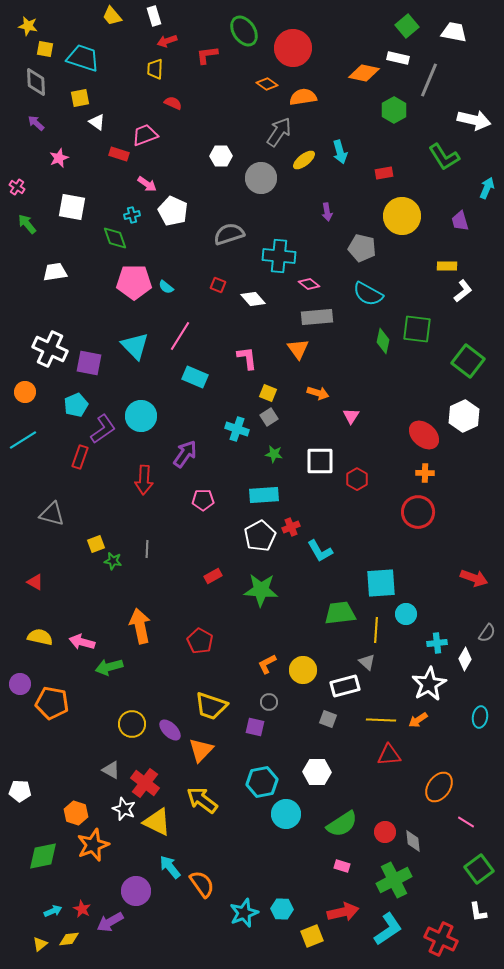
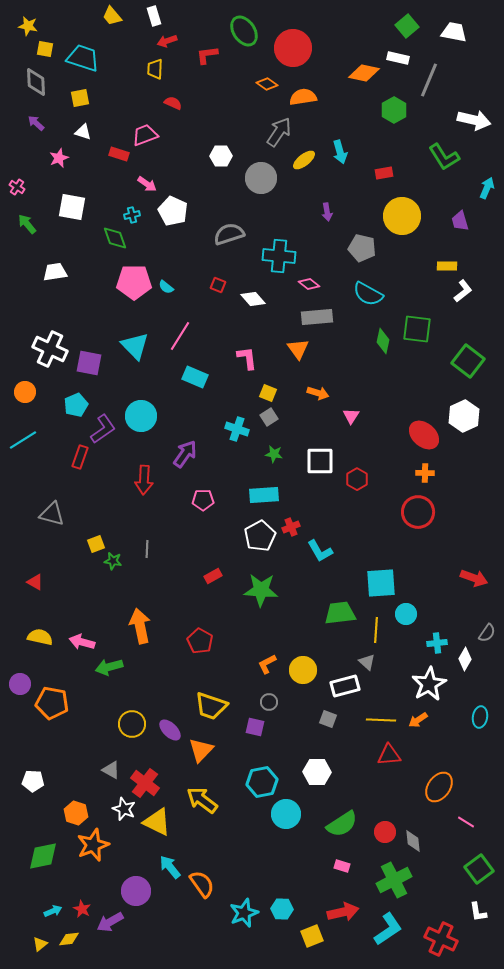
white triangle at (97, 122): moved 14 px left, 10 px down; rotated 18 degrees counterclockwise
white pentagon at (20, 791): moved 13 px right, 10 px up
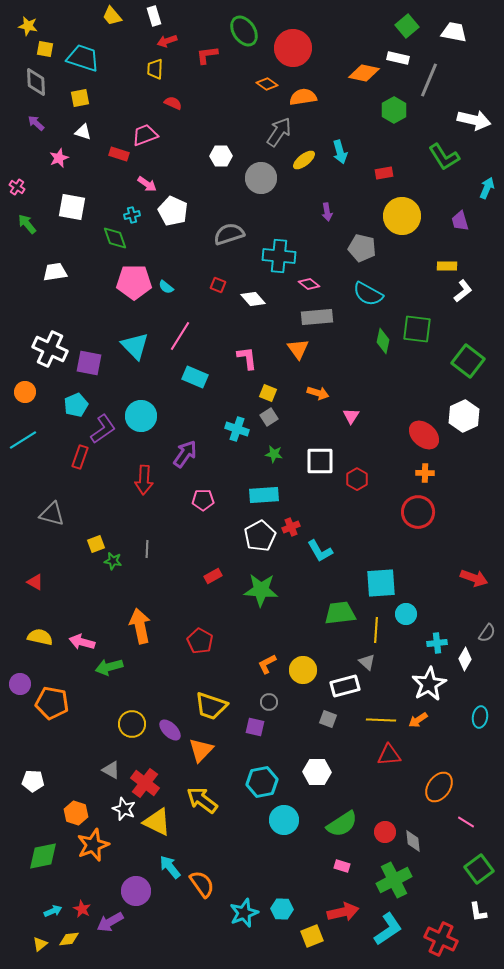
cyan circle at (286, 814): moved 2 px left, 6 px down
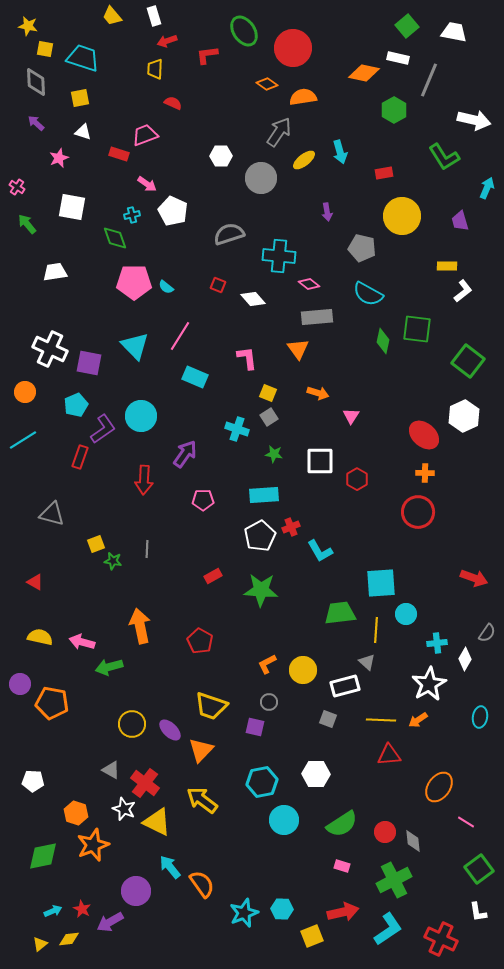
white hexagon at (317, 772): moved 1 px left, 2 px down
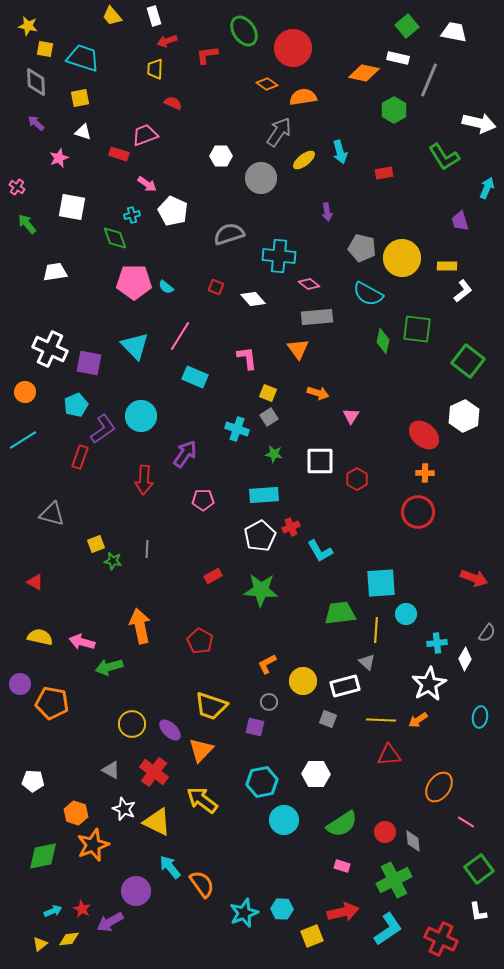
white arrow at (474, 120): moved 5 px right, 3 px down
yellow circle at (402, 216): moved 42 px down
red square at (218, 285): moved 2 px left, 2 px down
yellow circle at (303, 670): moved 11 px down
red cross at (145, 783): moved 9 px right, 11 px up
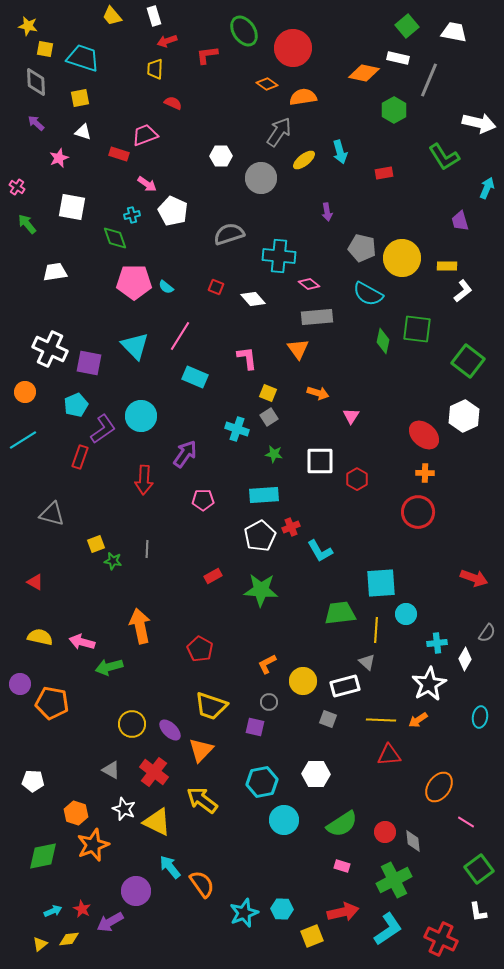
red pentagon at (200, 641): moved 8 px down
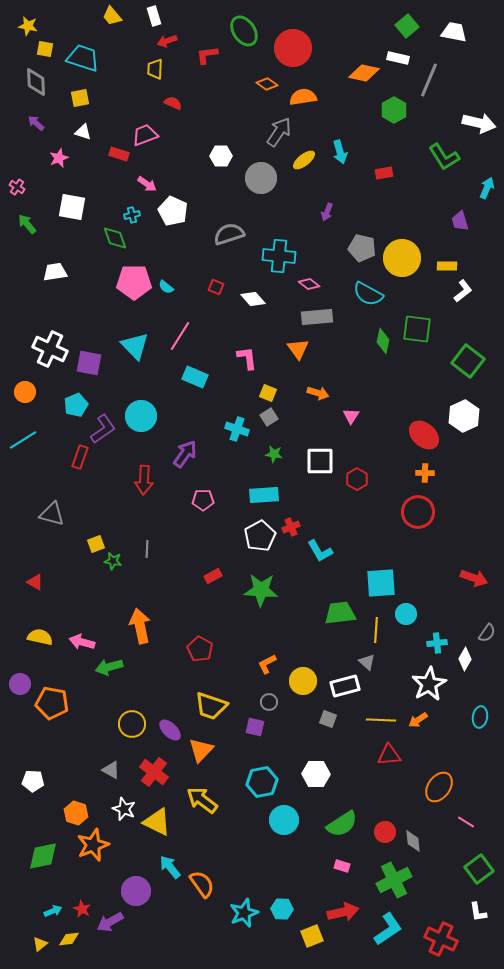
purple arrow at (327, 212): rotated 30 degrees clockwise
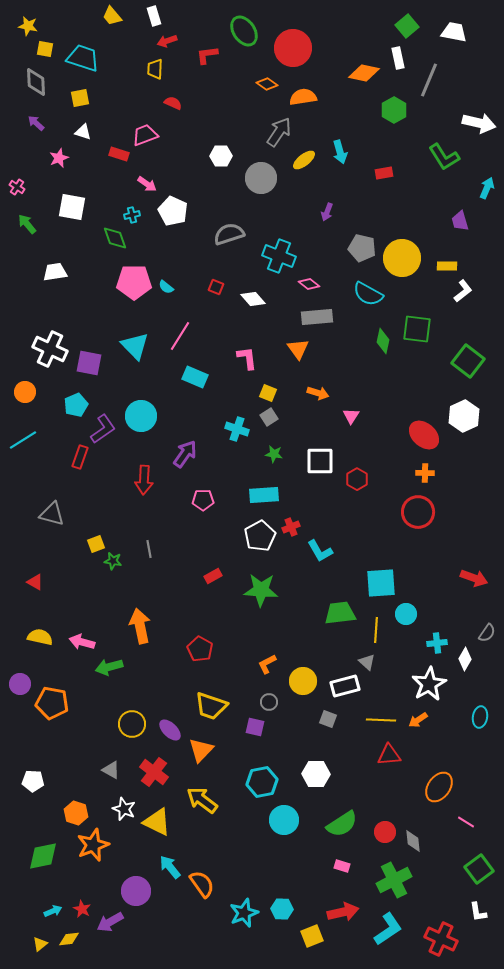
white rectangle at (398, 58): rotated 65 degrees clockwise
cyan cross at (279, 256): rotated 16 degrees clockwise
gray line at (147, 549): moved 2 px right; rotated 12 degrees counterclockwise
